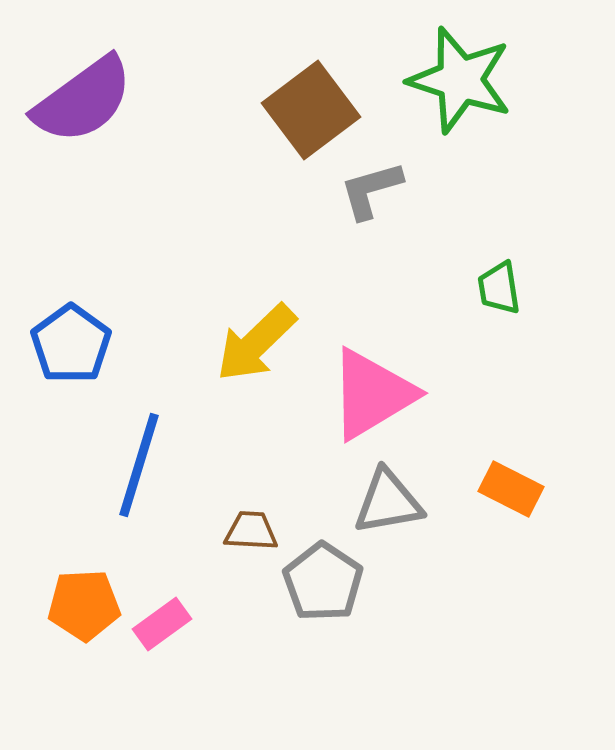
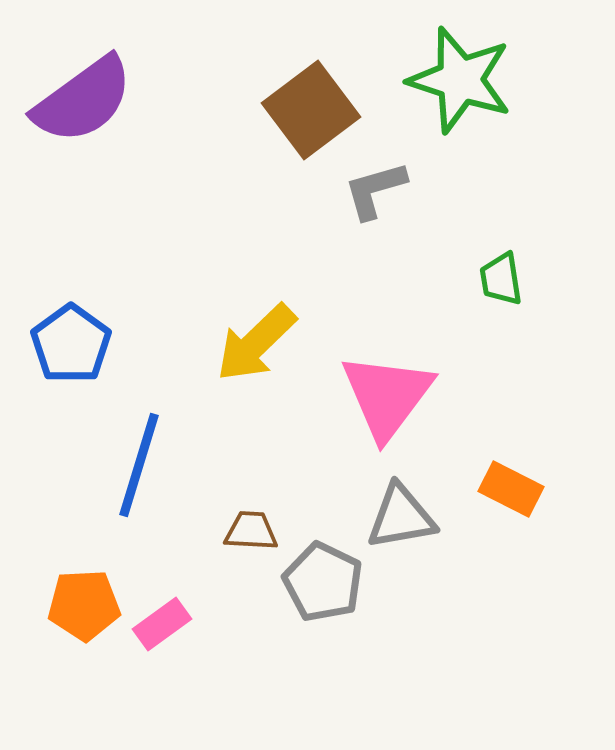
gray L-shape: moved 4 px right
green trapezoid: moved 2 px right, 9 px up
pink triangle: moved 15 px right, 2 px down; rotated 22 degrees counterclockwise
gray triangle: moved 13 px right, 15 px down
gray pentagon: rotated 8 degrees counterclockwise
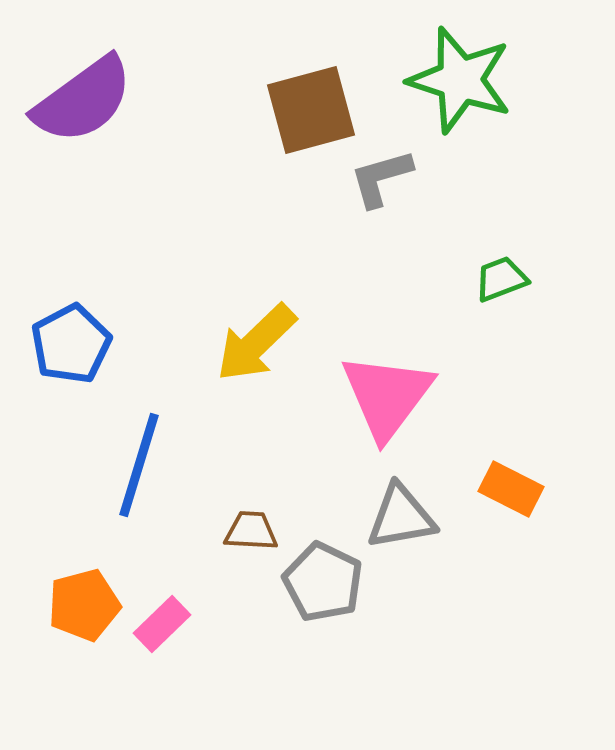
brown square: rotated 22 degrees clockwise
gray L-shape: moved 6 px right, 12 px up
green trapezoid: rotated 78 degrees clockwise
blue pentagon: rotated 8 degrees clockwise
orange pentagon: rotated 12 degrees counterclockwise
pink rectangle: rotated 8 degrees counterclockwise
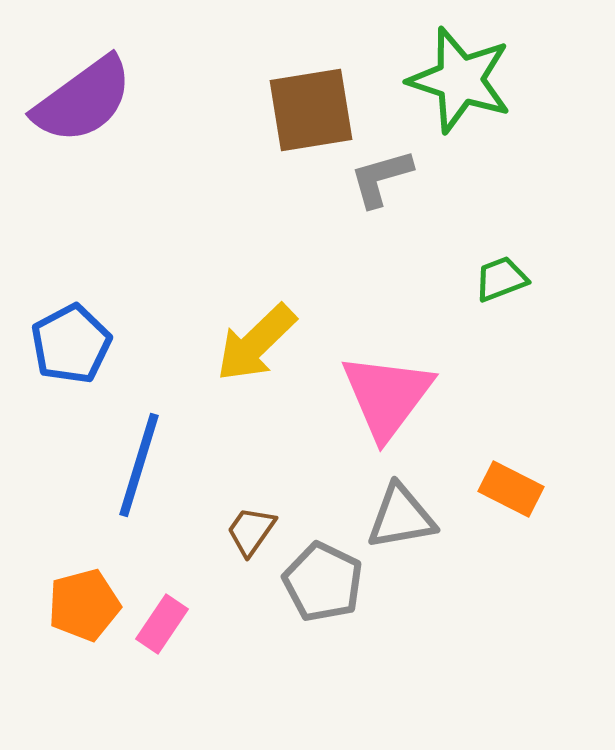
brown square: rotated 6 degrees clockwise
brown trapezoid: rotated 58 degrees counterclockwise
pink rectangle: rotated 12 degrees counterclockwise
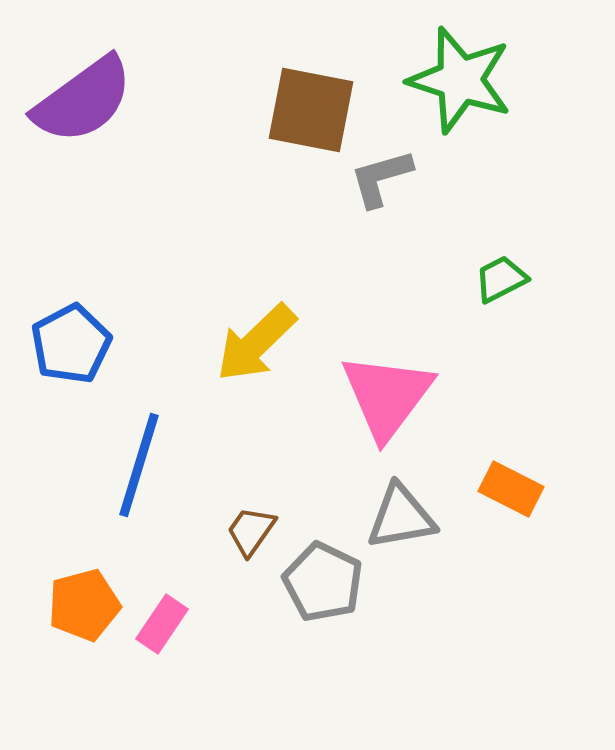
brown square: rotated 20 degrees clockwise
green trapezoid: rotated 6 degrees counterclockwise
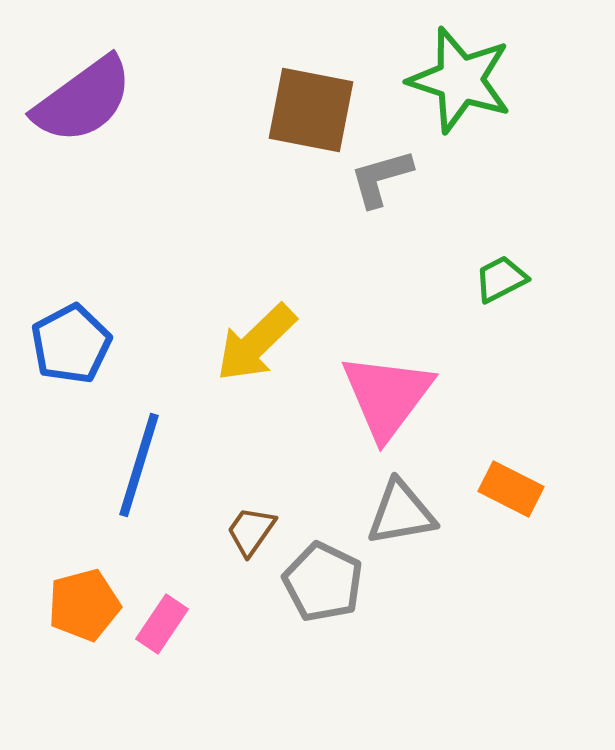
gray triangle: moved 4 px up
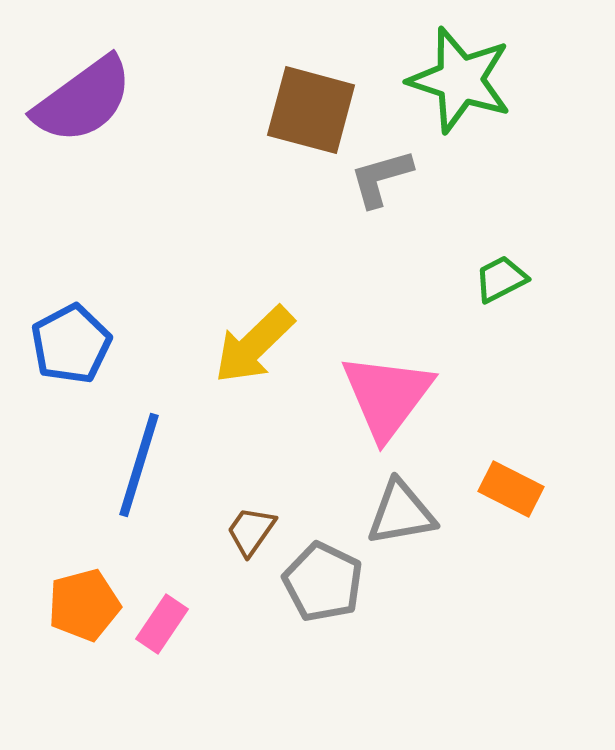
brown square: rotated 4 degrees clockwise
yellow arrow: moved 2 px left, 2 px down
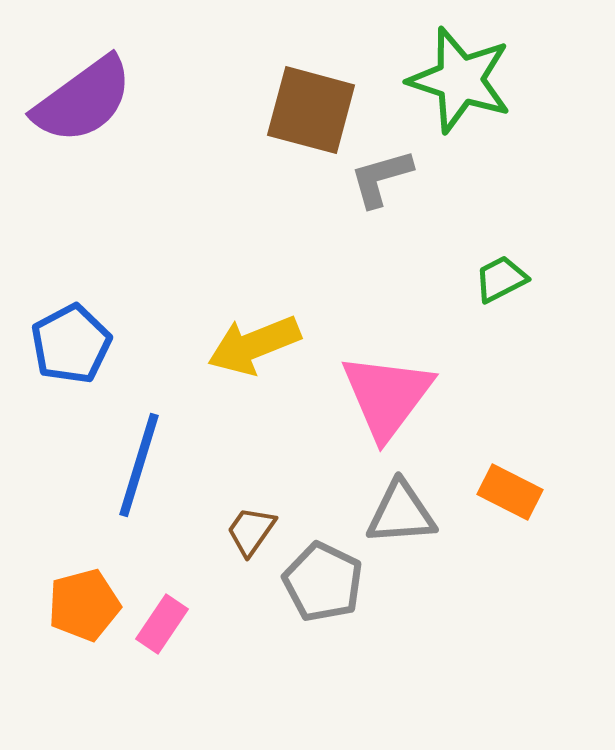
yellow arrow: rotated 22 degrees clockwise
orange rectangle: moved 1 px left, 3 px down
gray triangle: rotated 6 degrees clockwise
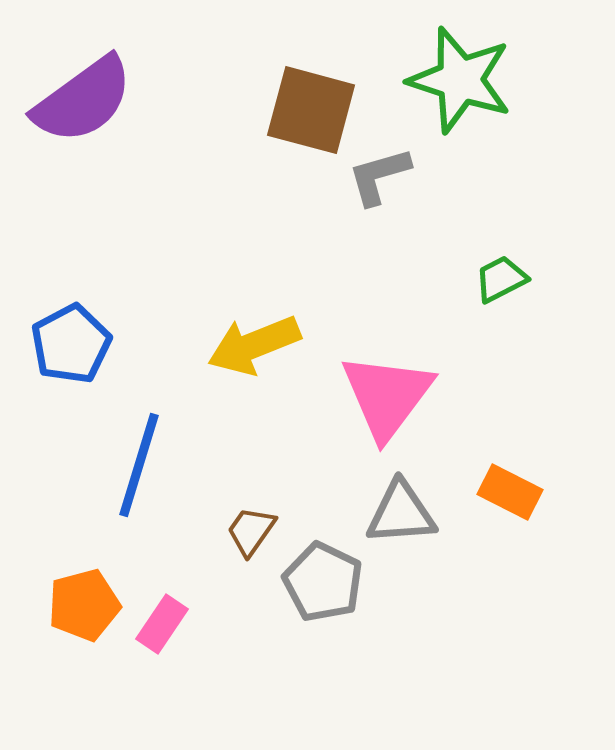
gray L-shape: moved 2 px left, 2 px up
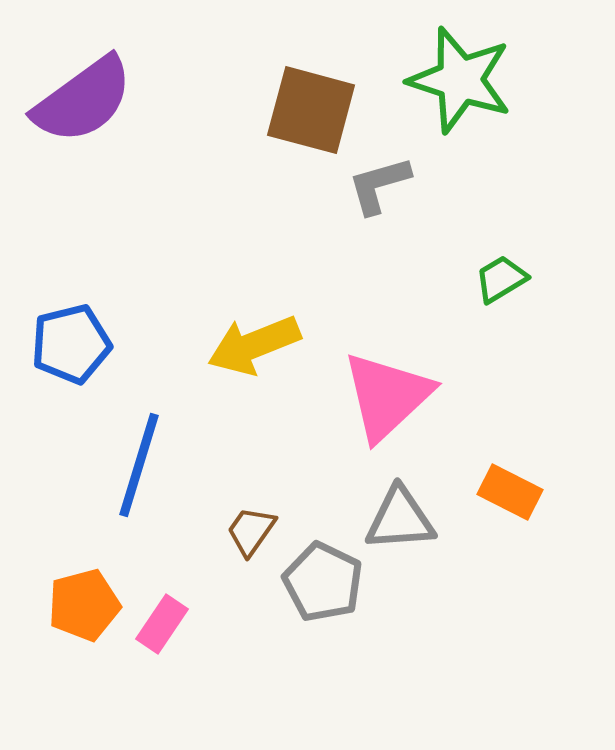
gray L-shape: moved 9 px down
green trapezoid: rotated 4 degrees counterclockwise
blue pentagon: rotated 14 degrees clockwise
pink triangle: rotated 10 degrees clockwise
gray triangle: moved 1 px left, 6 px down
